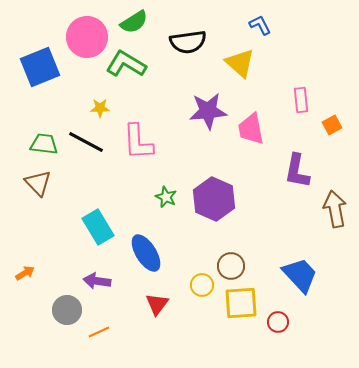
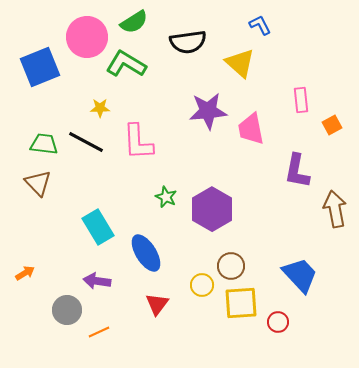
purple hexagon: moved 2 px left, 10 px down; rotated 6 degrees clockwise
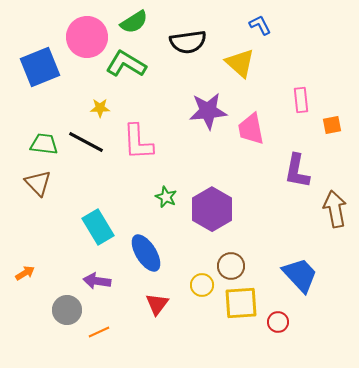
orange square: rotated 18 degrees clockwise
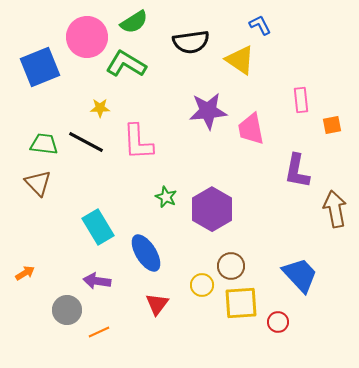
black semicircle: moved 3 px right
yellow triangle: moved 3 px up; rotated 8 degrees counterclockwise
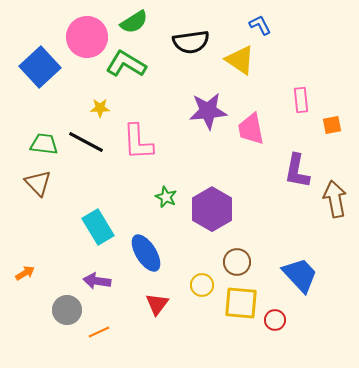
blue square: rotated 21 degrees counterclockwise
brown arrow: moved 10 px up
brown circle: moved 6 px right, 4 px up
yellow square: rotated 9 degrees clockwise
red circle: moved 3 px left, 2 px up
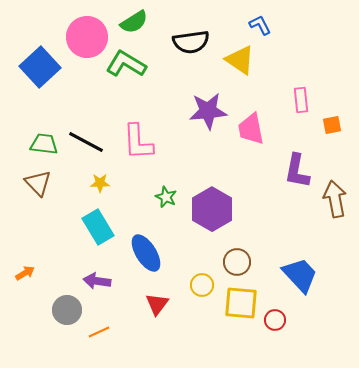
yellow star: moved 75 px down
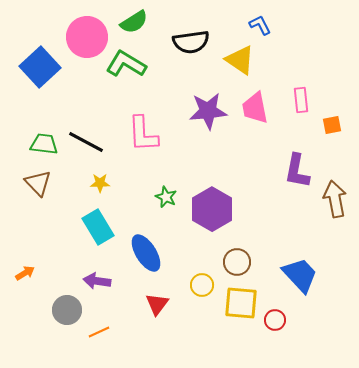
pink trapezoid: moved 4 px right, 21 px up
pink L-shape: moved 5 px right, 8 px up
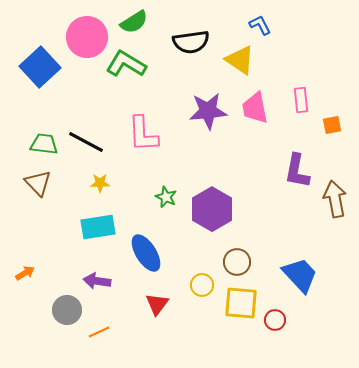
cyan rectangle: rotated 68 degrees counterclockwise
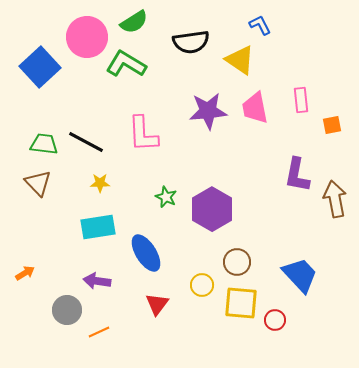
purple L-shape: moved 4 px down
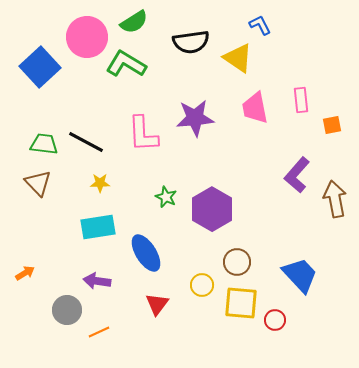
yellow triangle: moved 2 px left, 2 px up
purple star: moved 13 px left, 7 px down
purple L-shape: rotated 30 degrees clockwise
